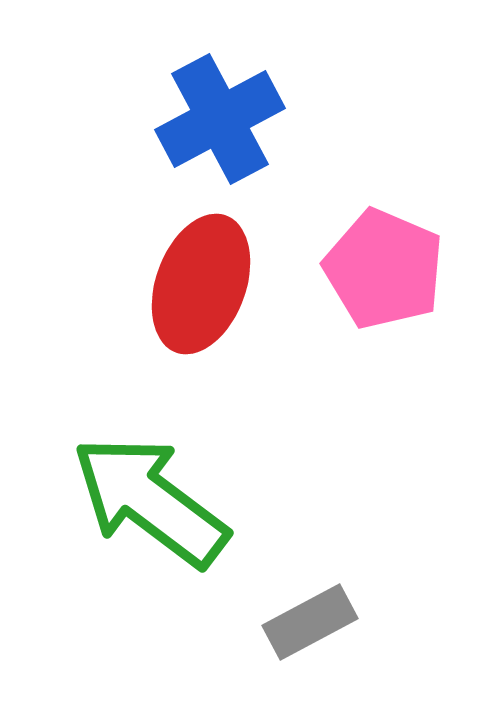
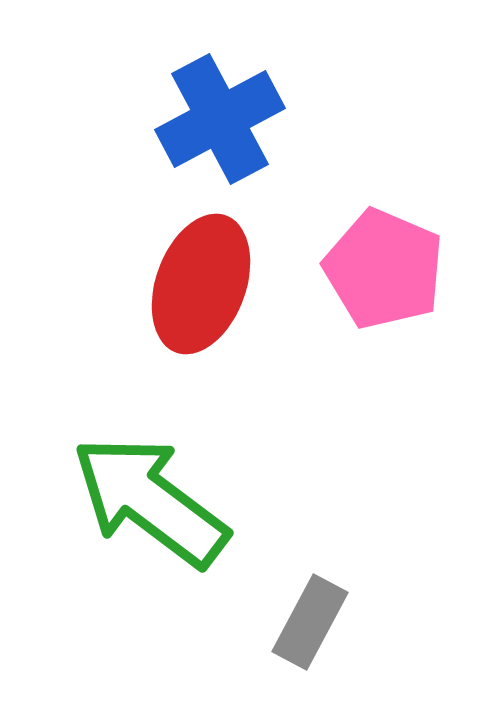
gray rectangle: rotated 34 degrees counterclockwise
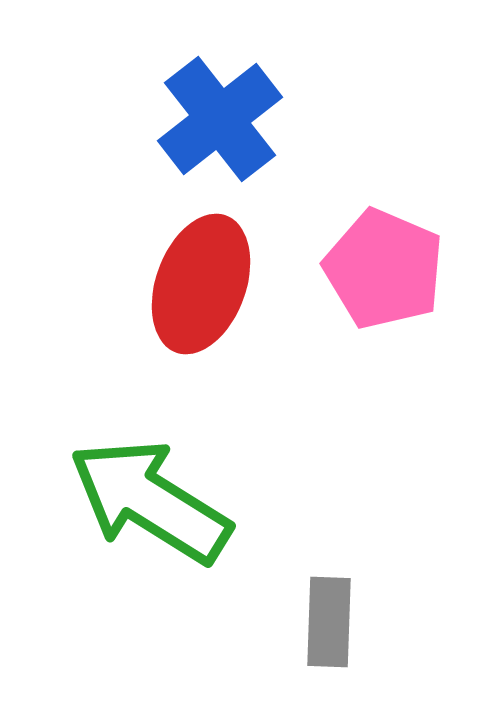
blue cross: rotated 10 degrees counterclockwise
green arrow: rotated 5 degrees counterclockwise
gray rectangle: moved 19 px right; rotated 26 degrees counterclockwise
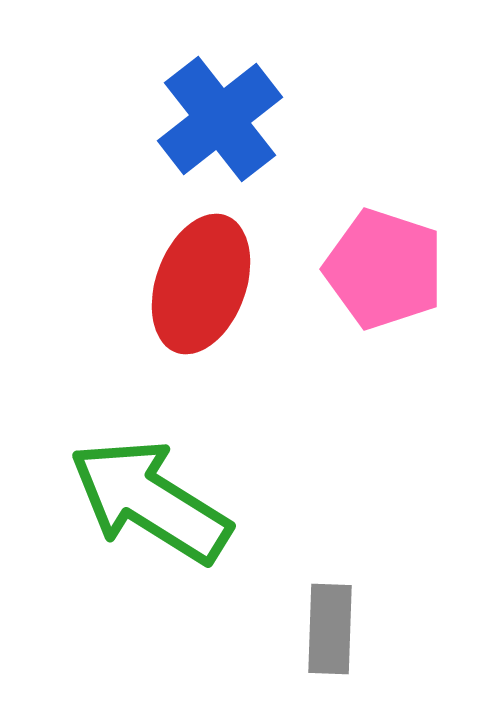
pink pentagon: rotated 5 degrees counterclockwise
gray rectangle: moved 1 px right, 7 px down
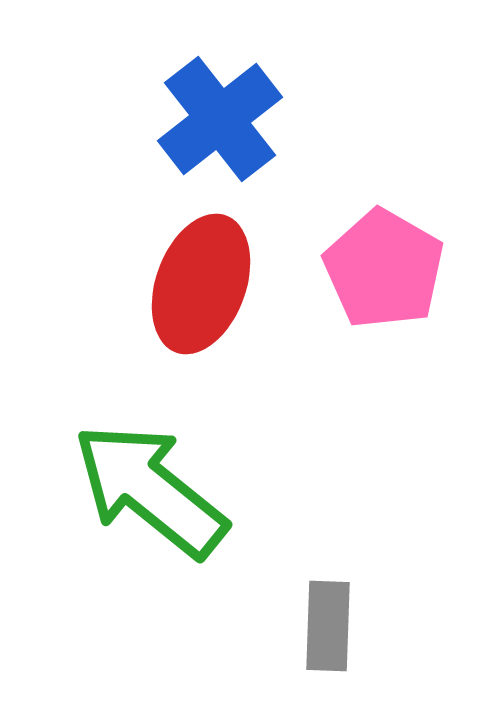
pink pentagon: rotated 12 degrees clockwise
green arrow: moved 11 px up; rotated 7 degrees clockwise
gray rectangle: moved 2 px left, 3 px up
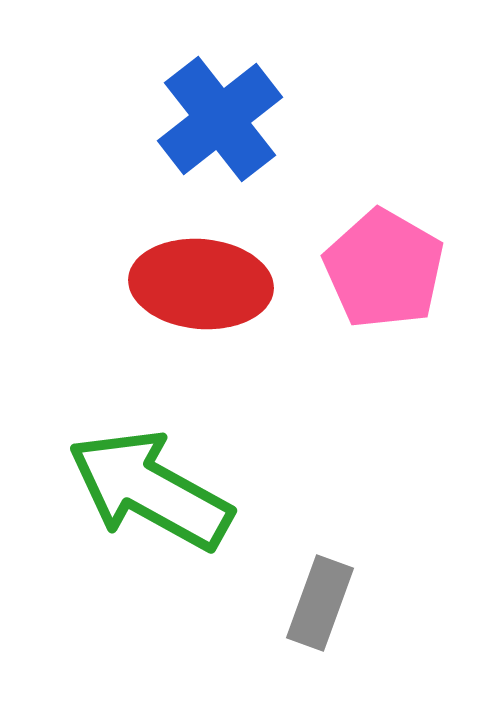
red ellipse: rotated 75 degrees clockwise
green arrow: rotated 10 degrees counterclockwise
gray rectangle: moved 8 px left, 23 px up; rotated 18 degrees clockwise
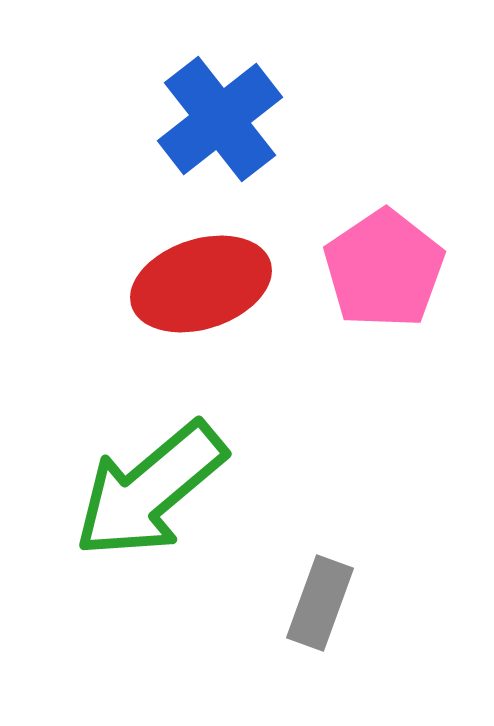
pink pentagon: rotated 8 degrees clockwise
red ellipse: rotated 23 degrees counterclockwise
green arrow: rotated 69 degrees counterclockwise
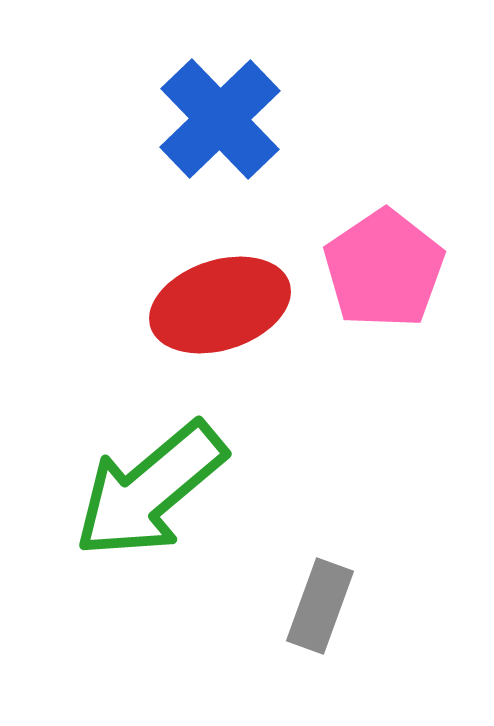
blue cross: rotated 6 degrees counterclockwise
red ellipse: moved 19 px right, 21 px down
gray rectangle: moved 3 px down
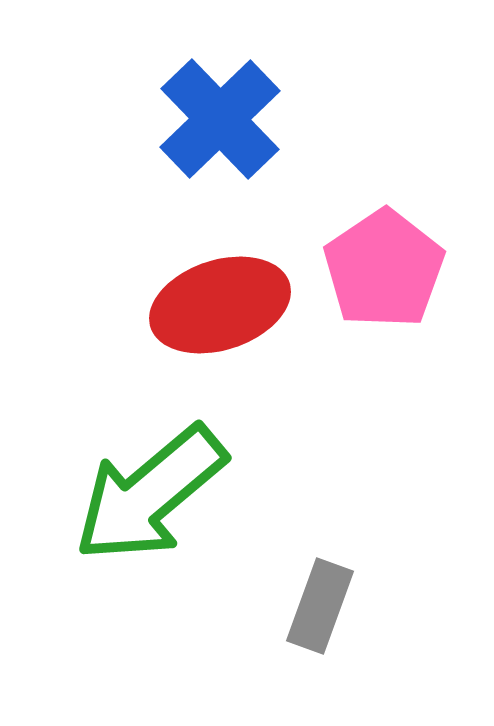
green arrow: moved 4 px down
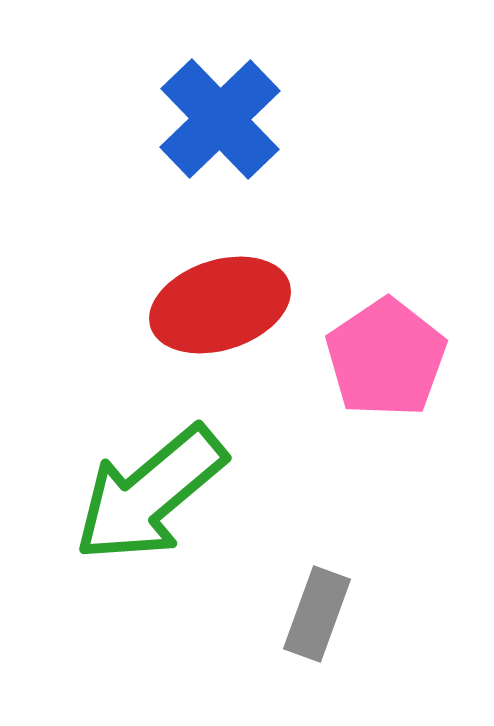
pink pentagon: moved 2 px right, 89 px down
gray rectangle: moved 3 px left, 8 px down
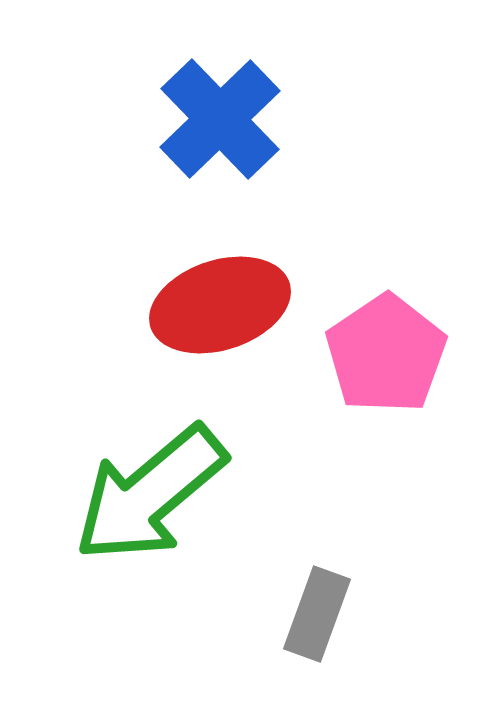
pink pentagon: moved 4 px up
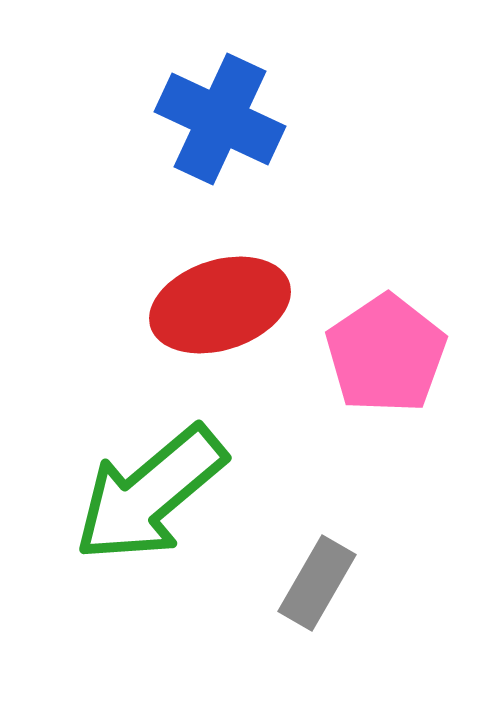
blue cross: rotated 21 degrees counterclockwise
gray rectangle: moved 31 px up; rotated 10 degrees clockwise
